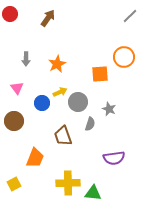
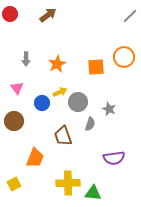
brown arrow: moved 3 px up; rotated 18 degrees clockwise
orange square: moved 4 px left, 7 px up
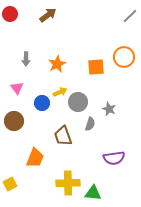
yellow square: moved 4 px left
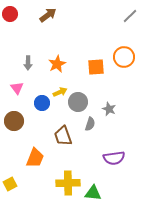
gray arrow: moved 2 px right, 4 px down
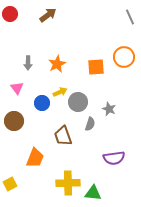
gray line: moved 1 px down; rotated 70 degrees counterclockwise
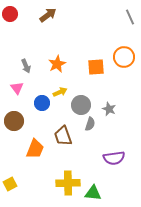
gray arrow: moved 2 px left, 3 px down; rotated 24 degrees counterclockwise
gray circle: moved 3 px right, 3 px down
orange trapezoid: moved 9 px up
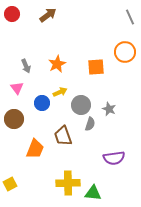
red circle: moved 2 px right
orange circle: moved 1 px right, 5 px up
brown circle: moved 2 px up
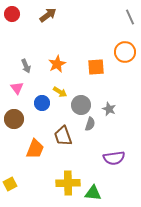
yellow arrow: rotated 56 degrees clockwise
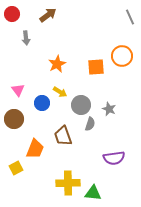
orange circle: moved 3 px left, 4 px down
gray arrow: moved 28 px up; rotated 16 degrees clockwise
pink triangle: moved 1 px right, 2 px down
yellow square: moved 6 px right, 16 px up
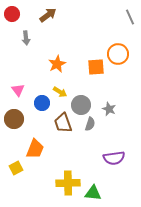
orange circle: moved 4 px left, 2 px up
brown trapezoid: moved 13 px up
